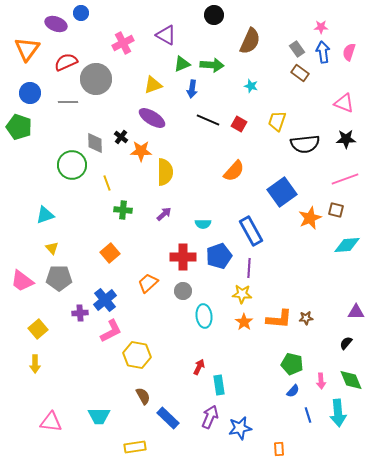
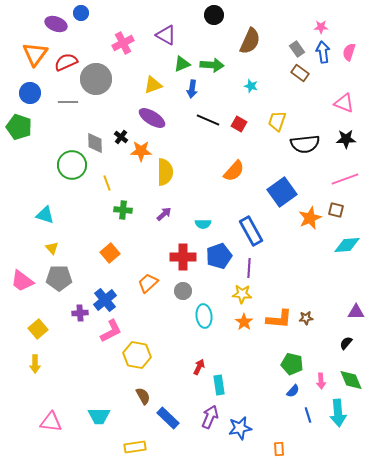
orange triangle at (27, 49): moved 8 px right, 5 px down
cyan triangle at (45, 215): rotated 36 degrees clockwise
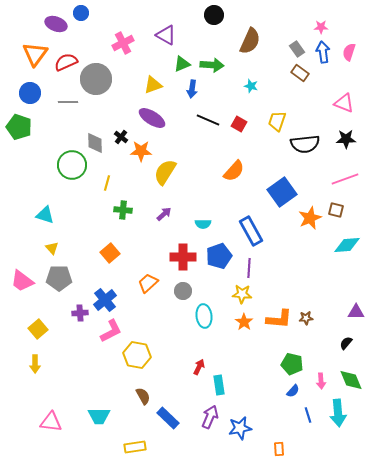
yellow semicircle at (165, 172): rotated 148 degrees counterclockwise
yellow line at (107, 183): rotated 35 degrees clockwise
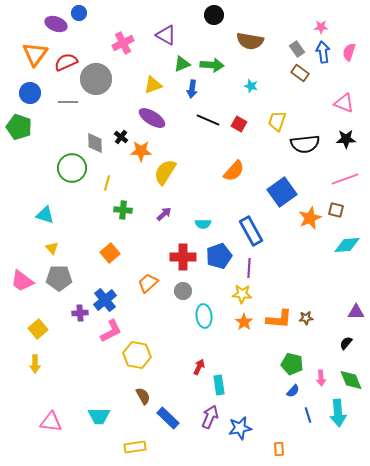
blue circle at (81, 13): moved 2 px left
brown semicircle at (250, 41): rotated 76 degrees clockwise
green circle at (72, 165): moved 3 px down
pink arrow at (321, 381): moved 3 px up
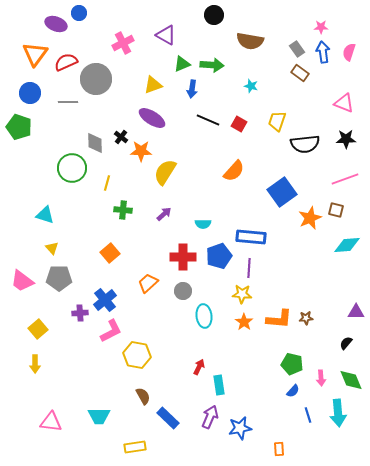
blue rectangle at (251, 231): moved 6 px down; rotated 56 degrees counterclockwise
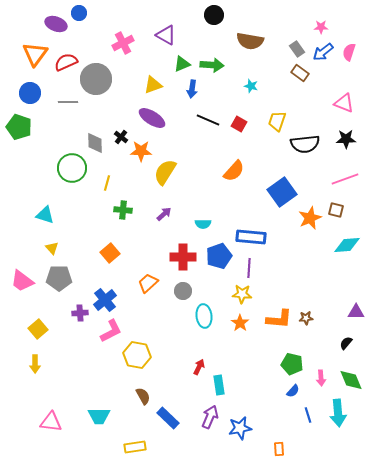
blue arrow at (323, 52): rotated 120 degrees counterclockwise
orange star at (244, 322): moved 4 px left, 1 px down
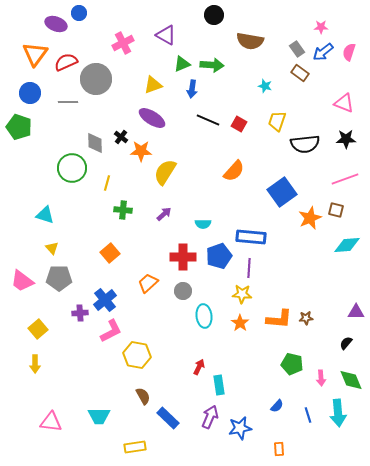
cyan star at (251, 86): moved 14 px right
blue semicircle at (293, 391): moved 16 px left, 15 px down
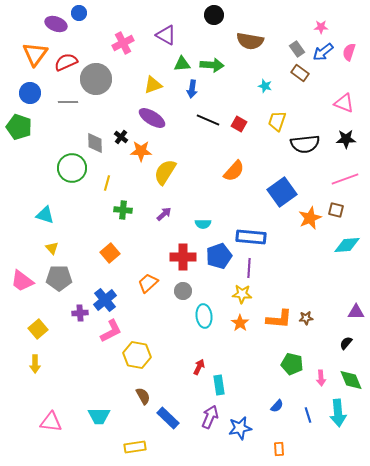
green triangle at (182, 64): rotated 18 degrees clockwise
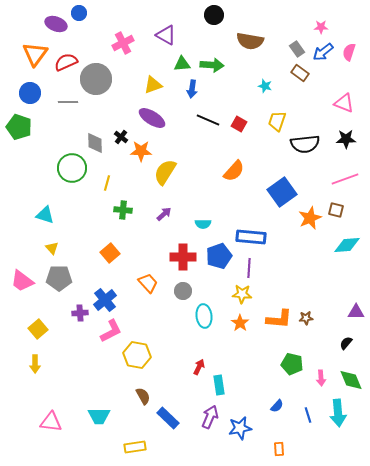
orange trapezoid at (148, 283): rotated 90 degrees clockwise
